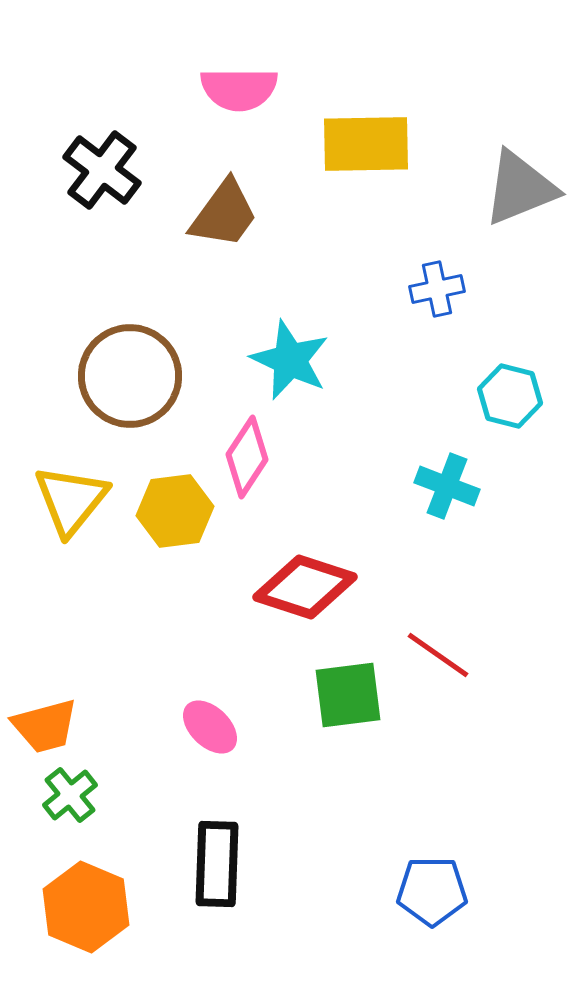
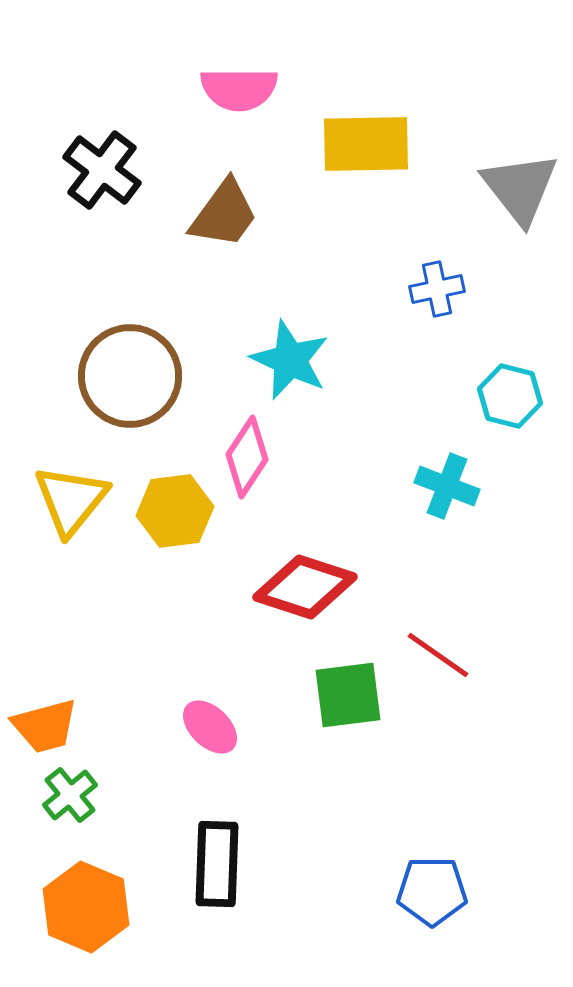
gray triangle: rotated 46 degrees counterclockwise
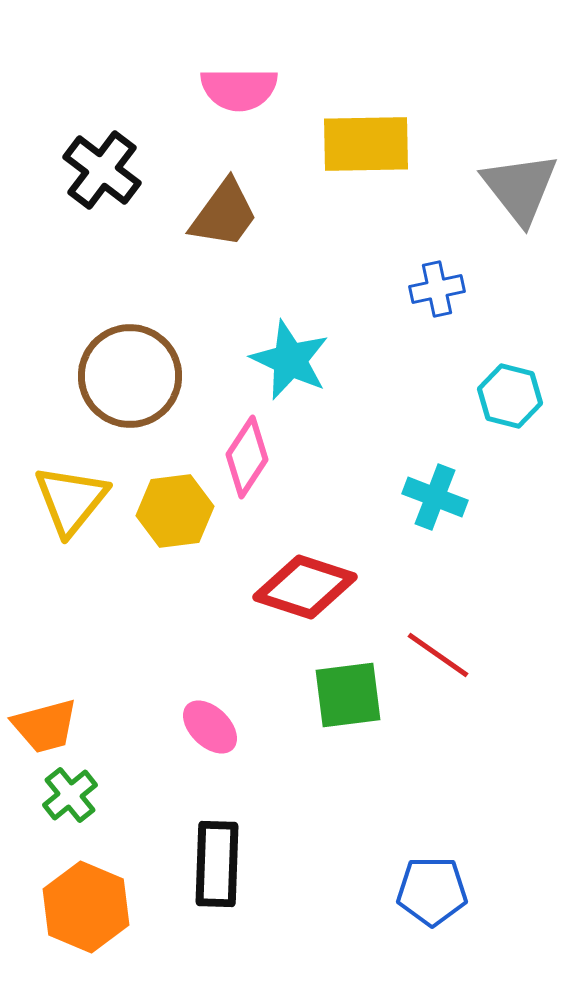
cyan cross: moved 12 px left, 11 px down
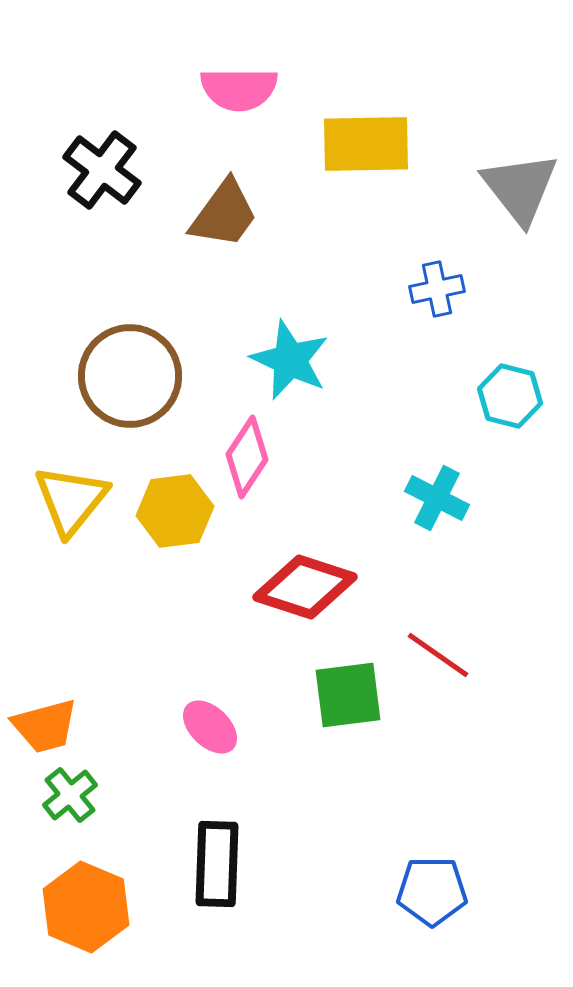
cyan cross: moved 2 px right, 1 px down; rotated 6 degrees clockwise
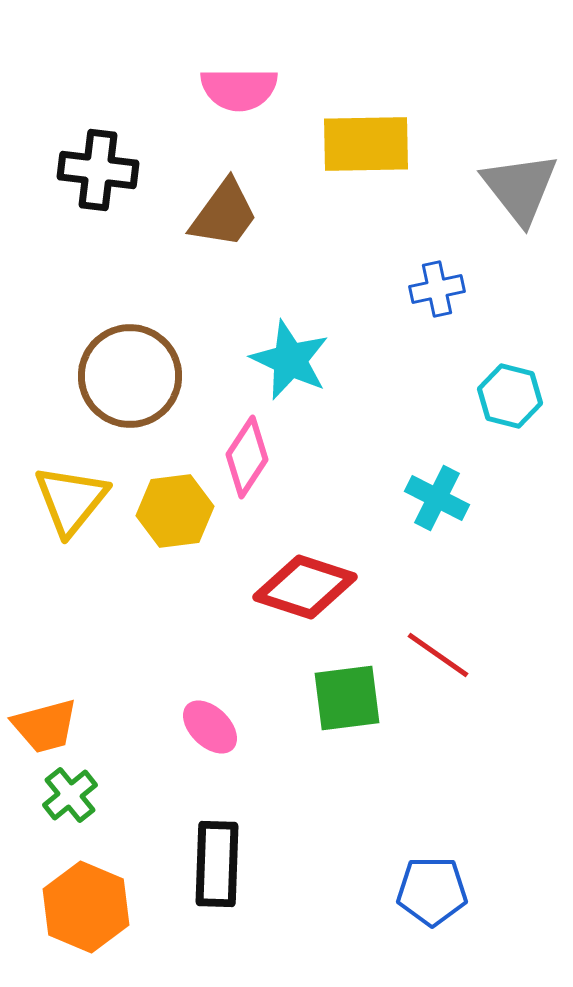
black cross: moved 4 px left; rotated 30 degrees counterclockwise
green square: moved 1 px left, 3 px down
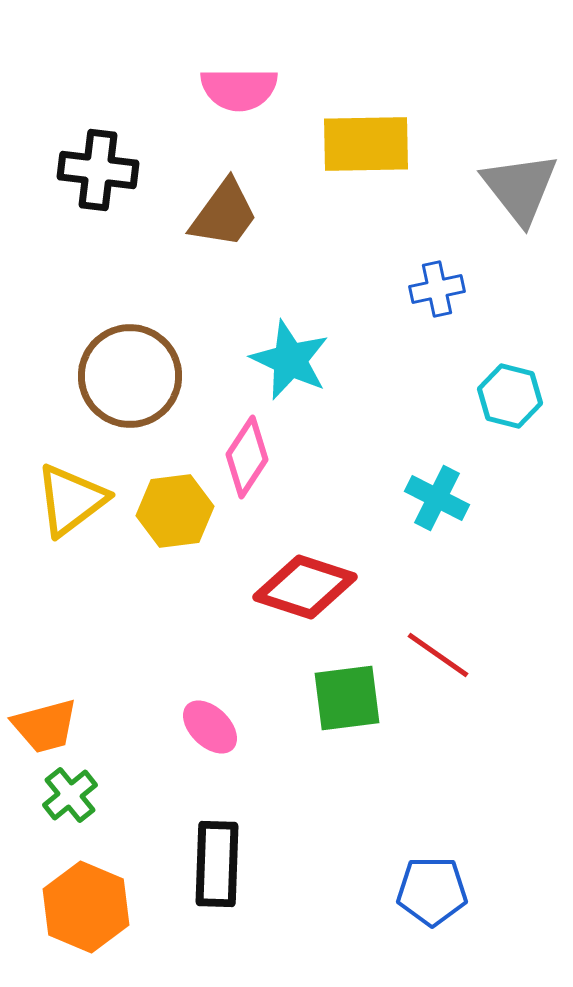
yellow triangle: rotated 14 degrees clockwise
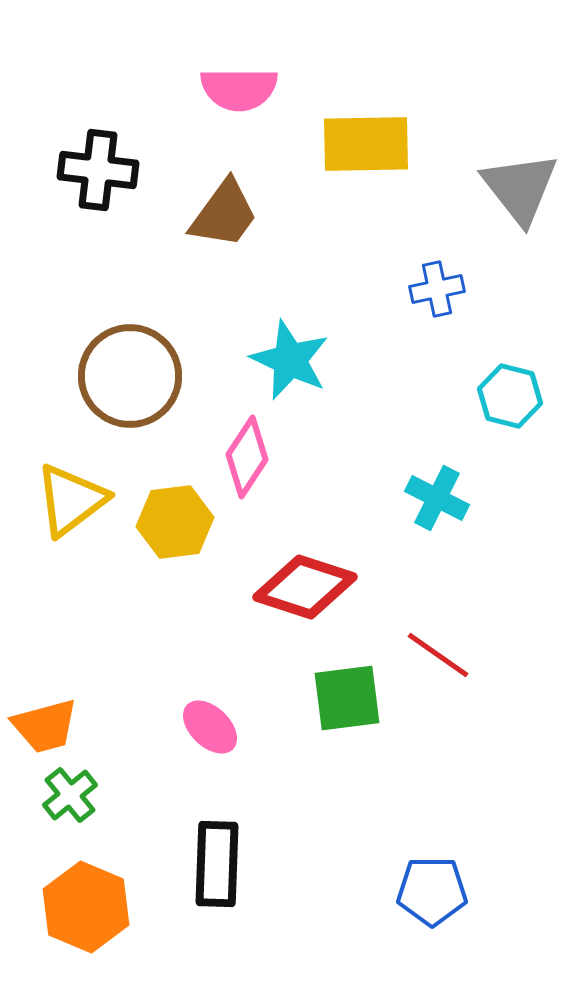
yellow hexagon: moved 11 px down
